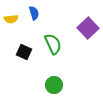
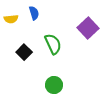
black square: rotated 21 degrees clockwise
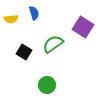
purple square: moved 5 px left, 1 px up; rotated 15 degrees counterclockwise
green semicircle: rotated 100 degrees counterclockwise
black square: rotated 14 degrees counterclockwise
green circle: moved 7 px left
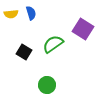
blue semicircle: moved 3 px left
yellow semicircle: moved 5 px up
purple square: moved 2 px down
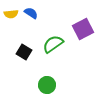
blue semicircle: rotated 40 degrees counterclockwise
purple square: rotated 30 degrees clockwise
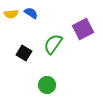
green semicircle: rotated 20 degrees counterclockwise
black square: moved 1 px down
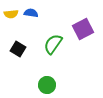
blue semicircle: rotated 24 degrees counterclockwise
black square: moved 6 px left, 4 px up
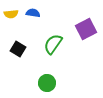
blue semicircle: moved 2 px right
purple square: moved 3 px right
green circle: moved 2 px up
